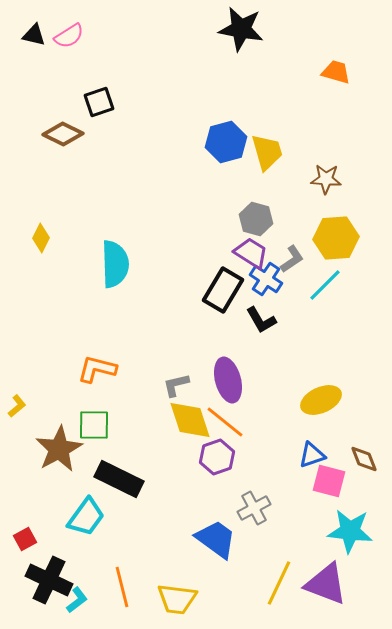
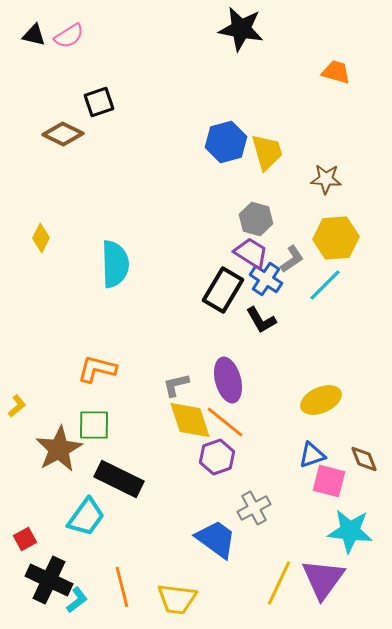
purple triangle at (326, 584): moved 3 px left, 5 px up; rotated 45 degrees clockwise
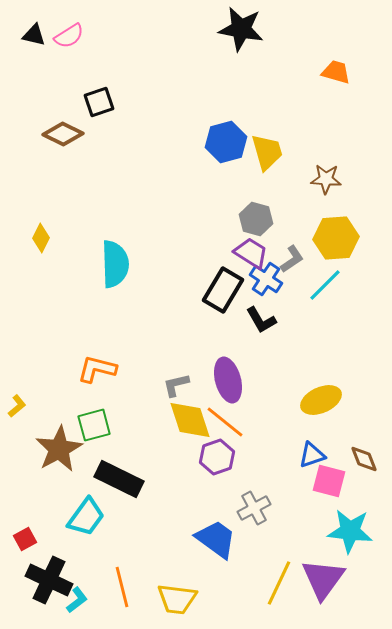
green square at (94, 425): rotated 16 degrees counterclockwise
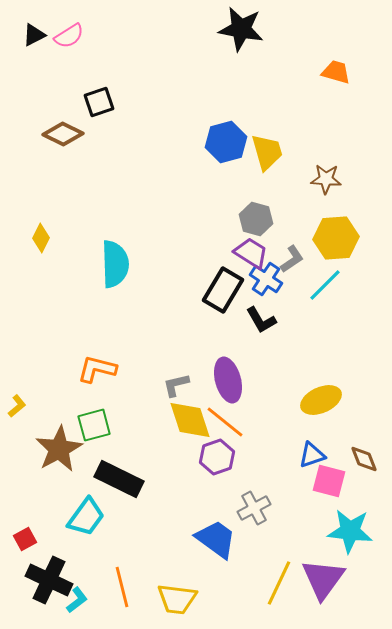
black triangle at (34, 35): rotated 40 degrees counterclockwise
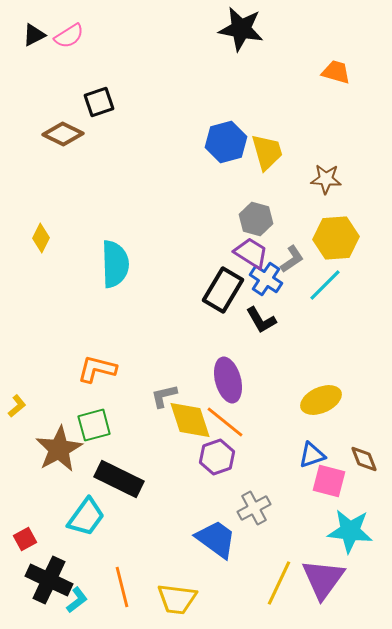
gray L-shape at (176, 385): moved 12 px left, 11 px down
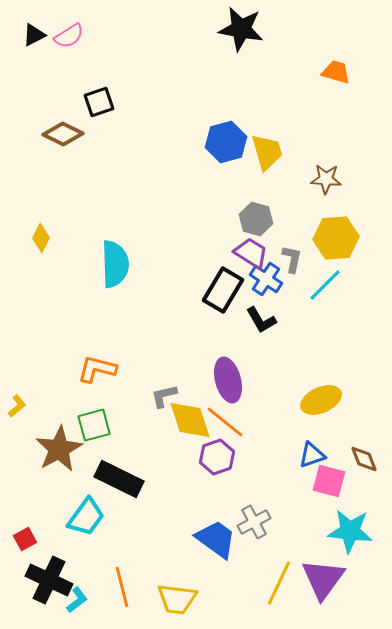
gray L-shape at (292, 259): rotated 44 degrees counterclockwise
gray cross at (254, 508): moved 14 px down
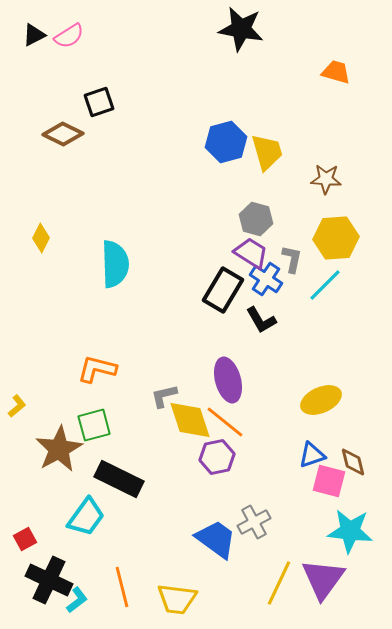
purple hexagon at (217, 457): rotated 8 degrees clockwise
brown diamond at (364, 459): moved 11 px left, 3 px down; rotated 8 degrees clockwise
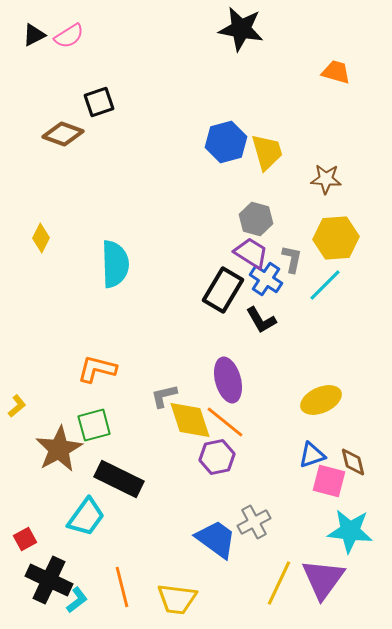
brown diamond at (63, 134): rotated 6 degrees counterclockwise
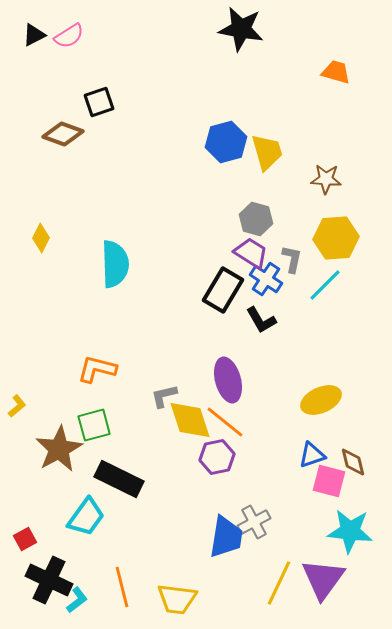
blue trapezoid at (216, 539): moved 10 px right, 2 px up; rotated 63 degrees clockwise
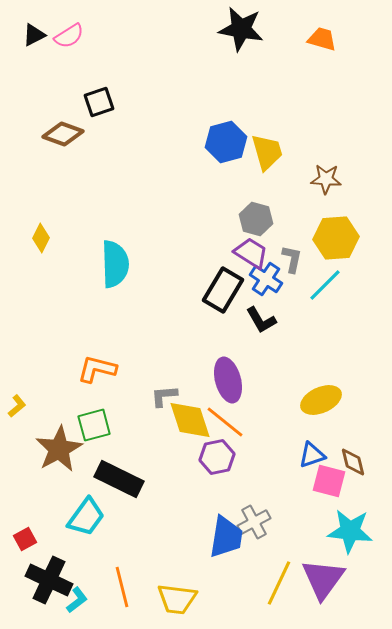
orange trapezoid at (336, 72): moved 14 px left, 33 px up
gray L-shape at (164, 396): rotated 8 degrees clockwise
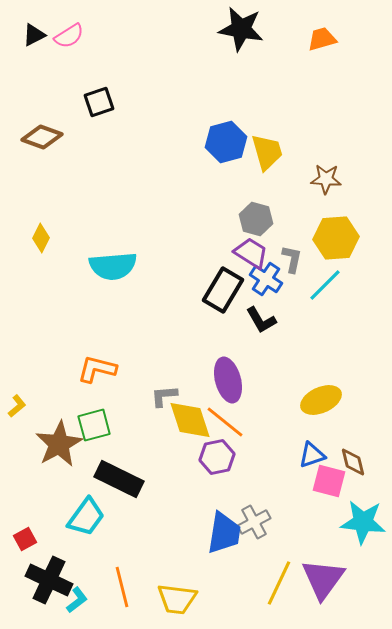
orange trapezoid at (322, 39): rotated 32 degrees counterclockwise
brown diamond at (63, 134): moved 21 px left, 3 px down
cyan semicircle at (115, 264): moved 2 px left, 2 px down; rotated 87 degrees clockwise
brown star at (59, 449): moved 5 px up
cyan star at (350, 531): moved 13 px right, 9 px up
blue trapezoid at (226, 537): moved 2 px left, 4 px up
